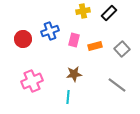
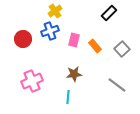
yellow cross: moved 28 px left; rotated 24 degrees counterclockwise
orange rectangle: rotated 64 degrees clockwise
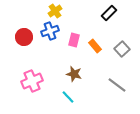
red circle: moved 1 px right, 2 px up
brown star: rotated 21 degrees clockwise
cyan line: rotated 48 degrees counterclockwise
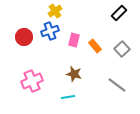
black rectangle: moved 10 px right
cyan line: rotated 56 degrees counterclockwise
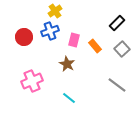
black rectangle: moved 2 px left, 10 px down
brown star: moved 7 px left, 10 px up; rotated 14 degrees clockwise
cyan line: moved 1 px right, 1 px down; rotated 48 degrees clockwise
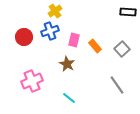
black rectangle: moved 11 px right, 11 px up; rotated 49 degrees clockwise
gray line: rotated 18 degrees clockwise
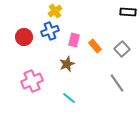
brown star: rotated 21 degrees clockwise
gray line: moved 2 px up
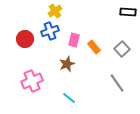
red circle: moved 1 px right, 2 px down
orange rectangle: moved 1 px left, 1 px down
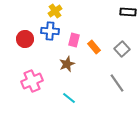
blue cross: rotated 24 degrees clockwise
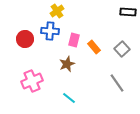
yellow cross: moved 2 px right
